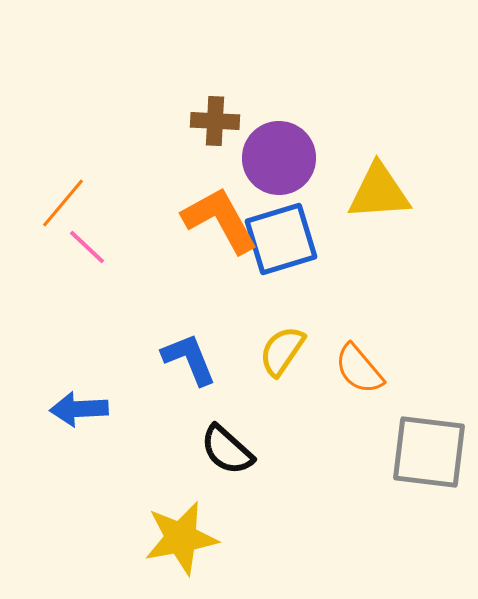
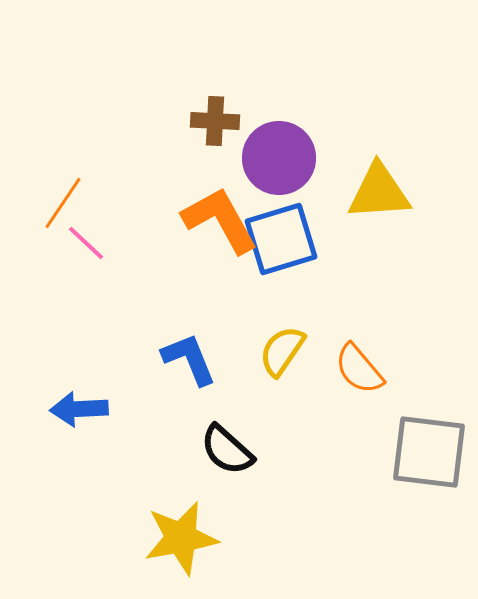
orange line: rotated 6 degrees counterclockwise
pink line: moved 1 px left, 4 px up
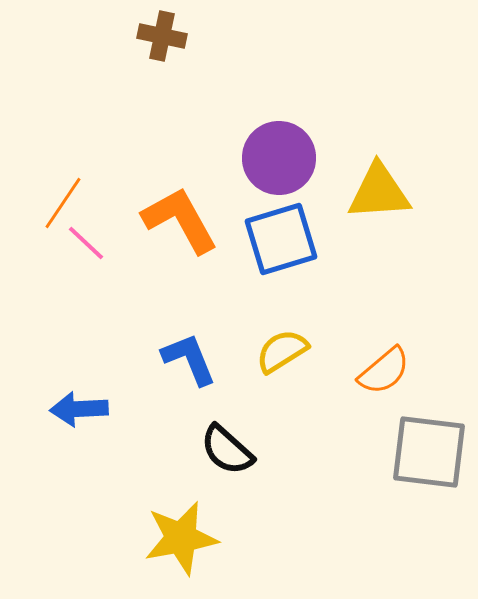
brown cross: moved 53 px left, 85 px up; rotated 9 degrees clockwise
orange L-shape: moved 40 px left
yellow semicircle: rotated 24 degrees clockwise
orange semicircle: moved 25 px right, 2 px down; rotated 90 degrees counterclockwise
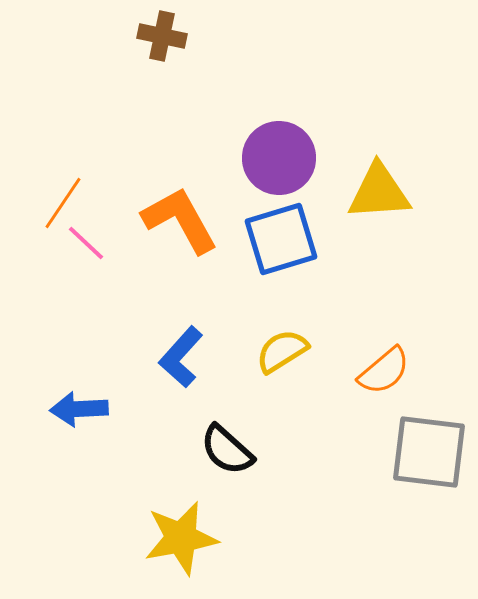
blue L-shape: moved 8 px left, 2 px up; rotated 116 degrees counterclockwise
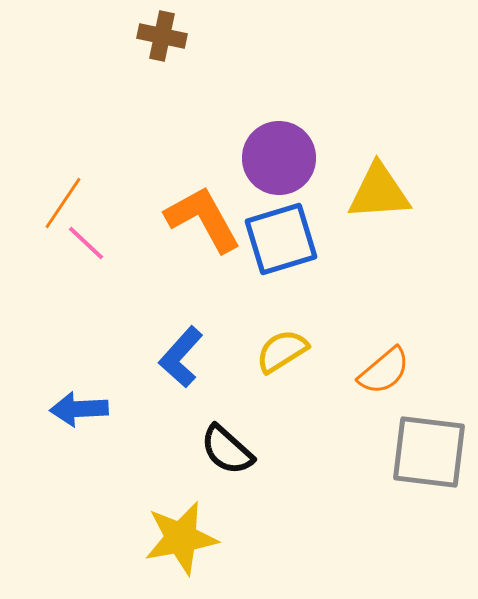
orange L-shape: moved 23 px right, 1 px up
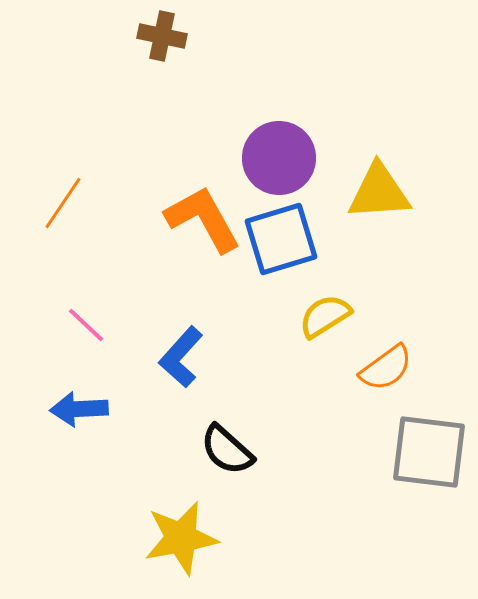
pink line: moved 82 px down
yellow semicircle: moved 43 px right, 35 px up
orange semicircle: moved 2 px right, 3 px up; rotated 4 degrees clockwise
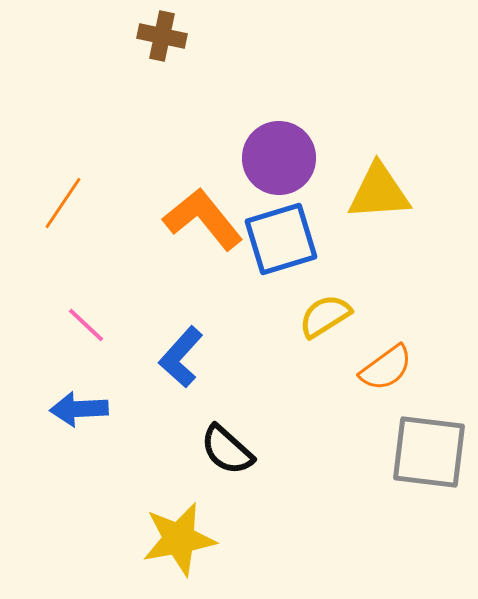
orange L-shape: rotated 10 degrees counterclockwise
yellow star: moved 2 px left, 1 px down
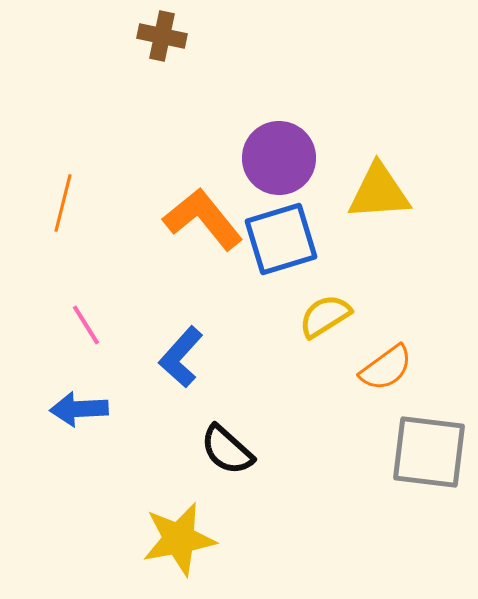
orange line: rotated 20 degrees counterclockwise
pink line: rotated 15 degrees clockwise
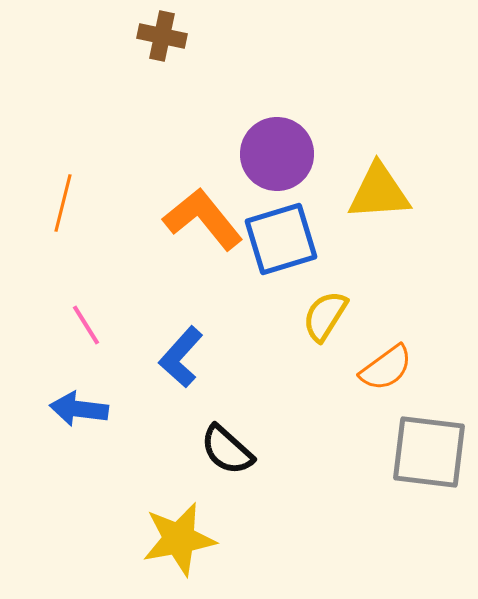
purple circle: moved 2 px left, 4 px up
yellow semicircle: rotated 26 degrees counterclockwise
blue arrow: rotated 10 degrees clockwise
